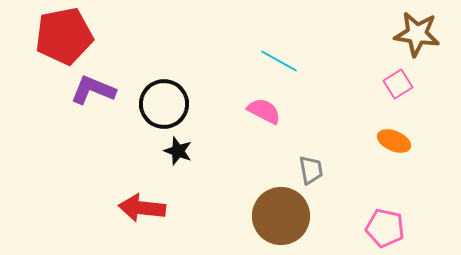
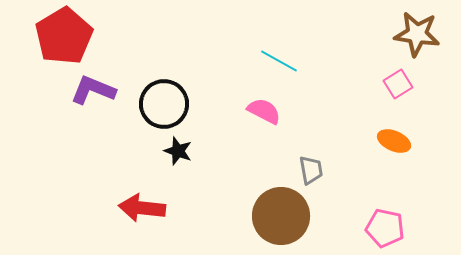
red pentagon: rotated 20 degrees counterclockwise
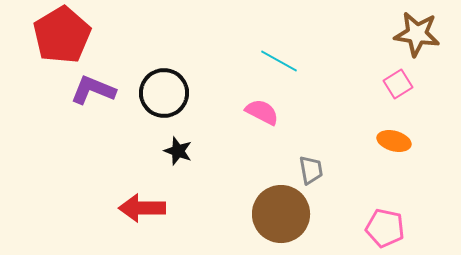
red pentagon: moved 2 px left, 1 px up
black circle: moved 11 px up
pink semicircle: moved 2 px left, 1 px down
orange ellipse: rotated 8 degrees counterclockwise
red arrow: rotated 6 degrees counterclockwise
brown circle: moved 2 px up
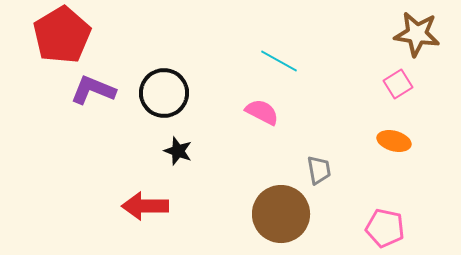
gray trapezoid: moved 8 px right
red arrow: moved 3 px right, 2 px up
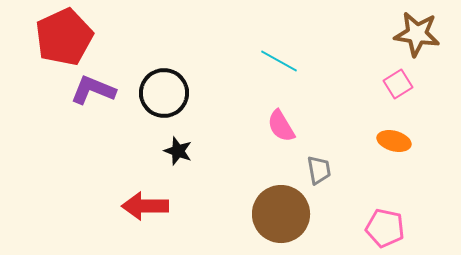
red pentagon: moved 2 px right, 2 px down; rotated 6 degrees clockwise
pink semicircle: moved 19 px right, 14 px down; rotated 148 degrees counterclockwise
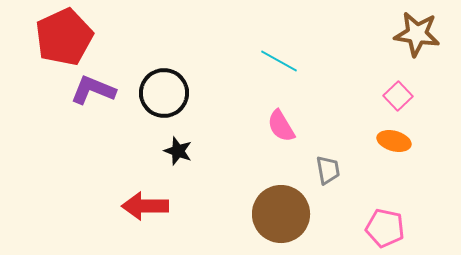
pink square: moved 12 px down; rotated 12 degrees counterclockwise
gray trapezoid: moved 9 px right
